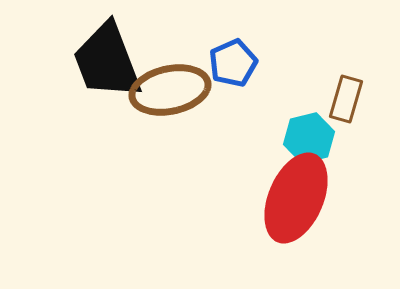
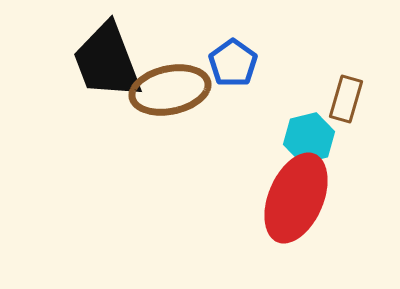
blue pentagon: rotated 12 degrees counterclockwise
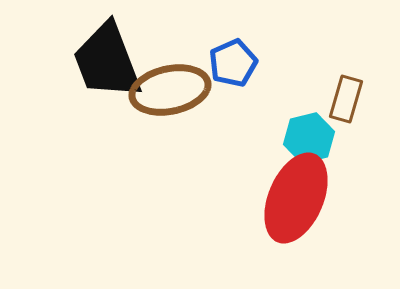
blue pentagon: rotated 12 degrees clockwise
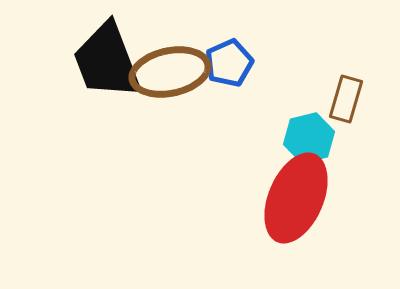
blue pentagon: moved 4 px left
brown ellipse: moved 18 px up
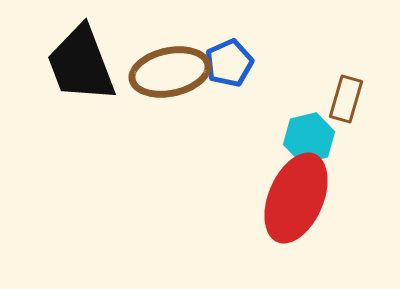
black trapezoid: moved 26 px left, 3 px down
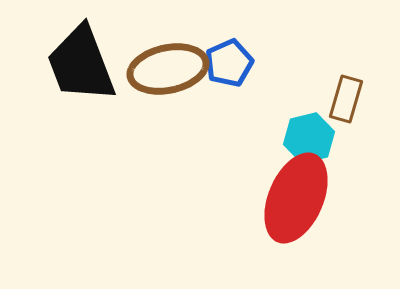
brown ellipse: moved 2 px left, 3 px up
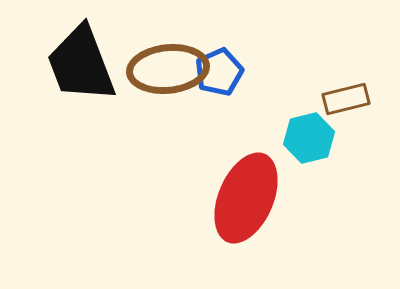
blue pentagon: moved 10 px left, 9 px down
brown ellipse: rotated 6 degrees clockwise
brown rectangle: rotated 60 degrees clockwise
red ellipse: moved 50 px left
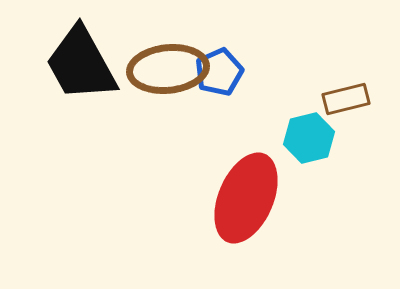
black trapezoid: rotated 8 degrees counterclockwise
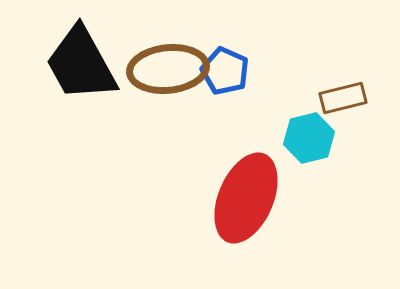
blue pentagon: moved 6 px right, 1 px up; rotated 24 degrees counterclockwise
brown rectangle: moved 3 px left, 1 px up
